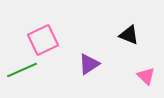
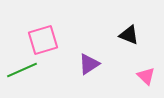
pink square: rotated 8 degrees clockwise
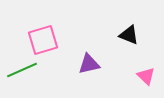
purple triangle: rotated 20 degrees clockwise
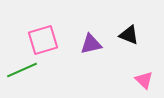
purple triangle: moved 2 px right, 20 px up
pink triangle: moved 2 px left, 4 px down
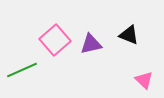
pink square: moved 12 px right; rotated 24 degrees counterclockwise
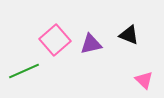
green line: moved 2 px right, 1 px down
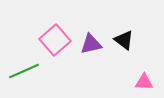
black triangle: moved 5 px left, 5 px down; rotated 15 degrees clockwise
pink triangle: moved 2 px down; rotated 42 degrees counterclockwise
